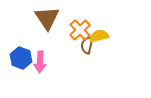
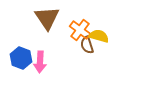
orange cross: rotated 10 degrees counterclockwise
yellow semicircle: rotated 30 degrees clockwise
brown semicircle: rotated 30 degrees counterclockwise
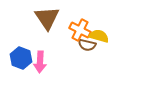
orange cross: rotated 10 degrees counterclockwise
brown semicircle: rotated 60 degrees counterclockwise
